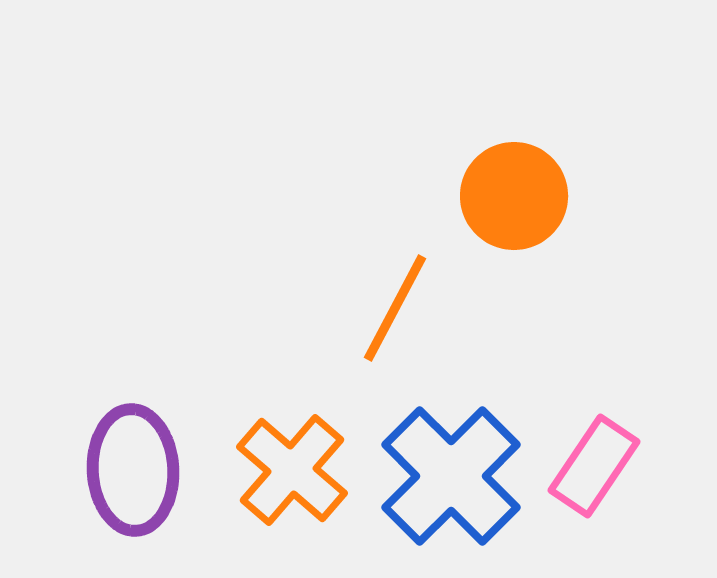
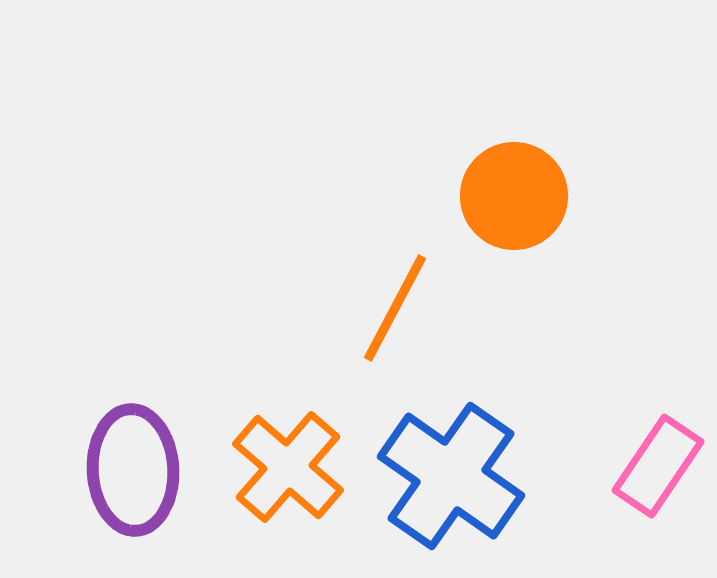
pink rectangle: moved 64 px right
orange cross: moved 4 px left, 3 px up
blue cross: rotated 10 degrees counterclockwise
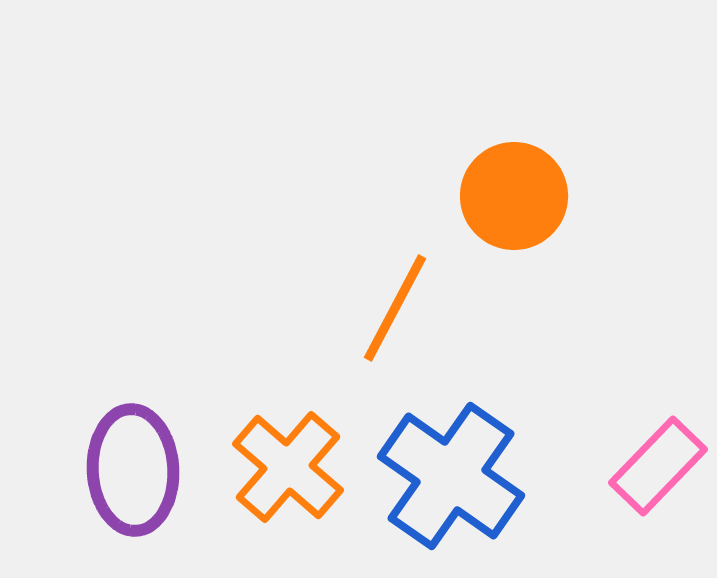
pink rectangle: rotated 10 degrees clockwise
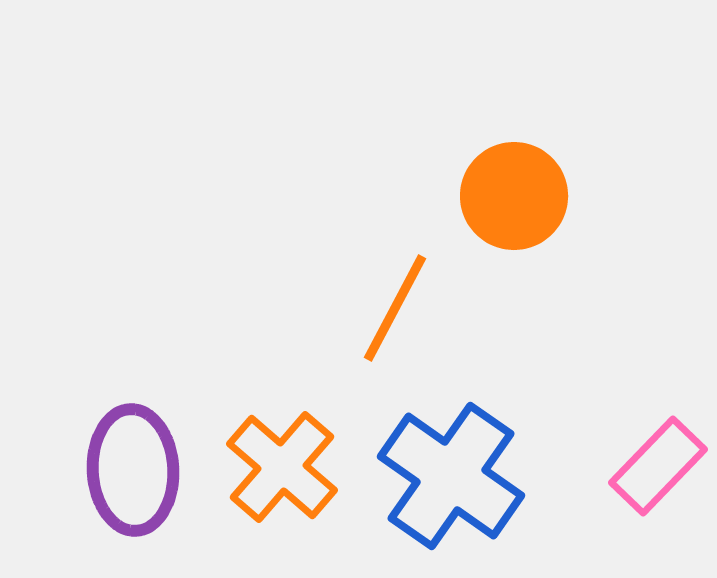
orange cross: moved 6 px left
